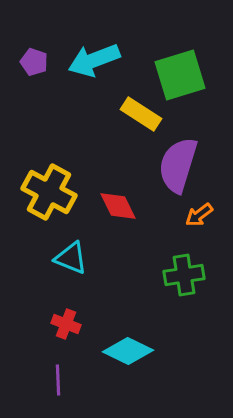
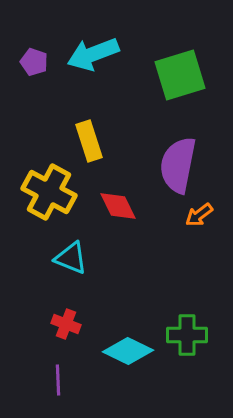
cyan arrow: moved 1 px left, 6 px up
yellow rectangle: moved 52 px left, 27 px down; rotated 39 degrees clockwise
purple semicircle: rotated 6 degrees counterclockwise
green cross: moved 3 px right, 60 px down; rotated 9 degrees clockwise
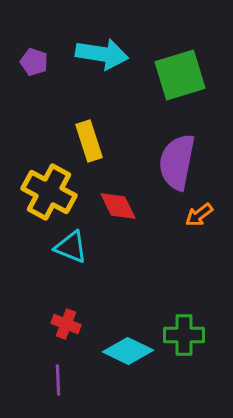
cyan arrow: moved 9 px right; rotated 150 degrees counterclockwise
purple semicircle: moved 1 px left, 3 px up
cyan triangle: moved 11 px up
green cross: moved 3 px left
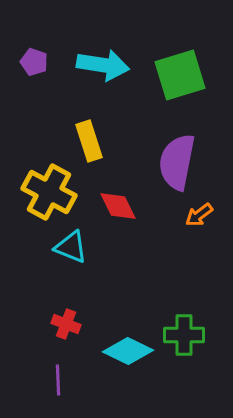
cyan arrow: moved 1 px right, 11 px down
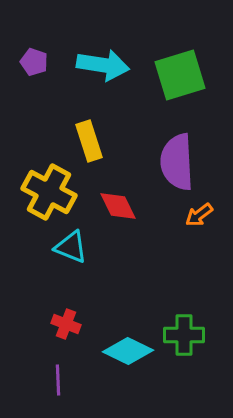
purple semicircle: rotated 14 degrees counterclockwise
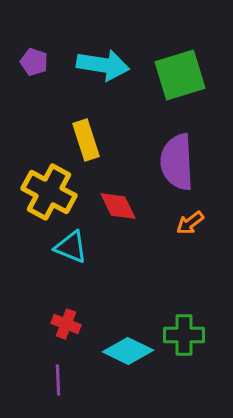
yellow rectangle: moved 3 px left, 1 px up
orange arrow: moved 9 px left, 8 px down
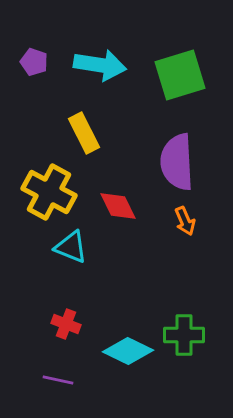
cyan arrow: moved 3 px left
yellow rectangle: moved 2 px left, 7 px up; rotated 9 degrees counterclockwise
orange arrow: moved 5 px left, 2 px up; rotated 76 degrees counterclockwise
purple line: rotated 76 degrees counterclockwise
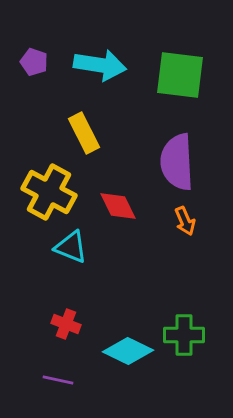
green square: rotated 24 degrees clockwise
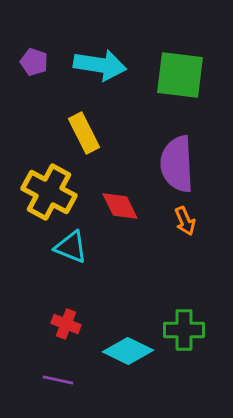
purple semicircle: moved 2 px down
red diamond: moved 2 px right
green cross: moved 5 px up
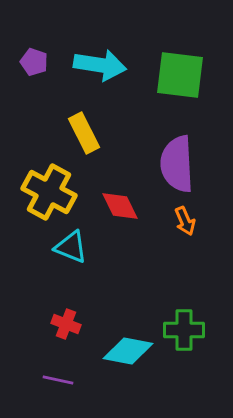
cyan diamond: rotated 15 degrees counterclockwise
